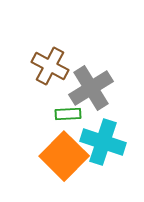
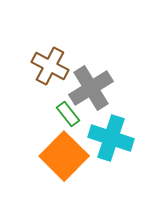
green rectangle: rotated 55 degrees clockwise
cyan cross: moved 8 px right, 4 px up
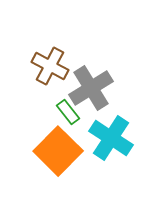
green rectangle: moved 2 px up
cyan cross: rotated 15 degrees clockwise
orange square: moved 6 px left, 5 px up
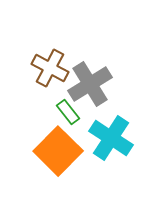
brown cross: moved 2 px down
gray cross: moved 1 px left, 4 px up
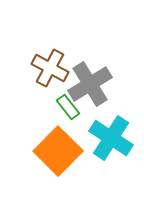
green rectangle: moved 5 px up
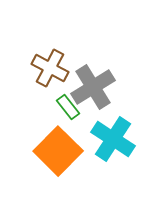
gray cross: moved 3 px right, 3 px down
cyan cross: moved 2 px right, 1 px down
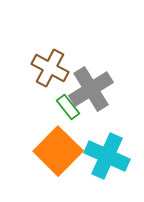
gray cross: moved 2 px left, 2 px down
cyan cross: moved 6 px left, 17 px down; rotated 9 degrees counterclockwise
